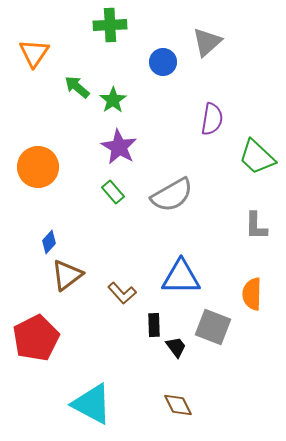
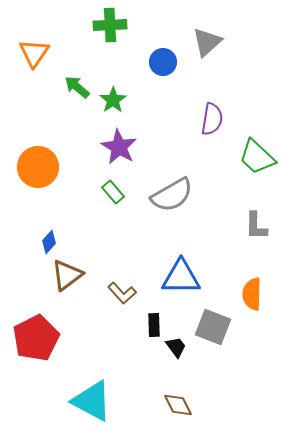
cyan triangle: moved 3 px up
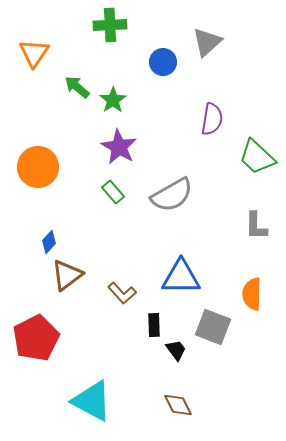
black trapezoid: moved 3 px down
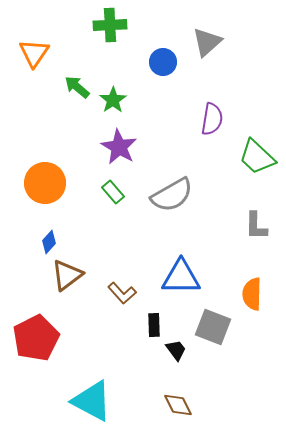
orange circle: moved 7 px right, 16 px down
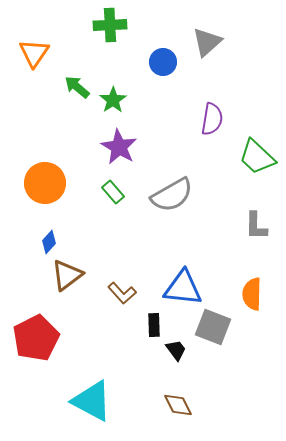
blue triangle: moved 2 px right, 11 px down; rotated 6 degrees clockwise
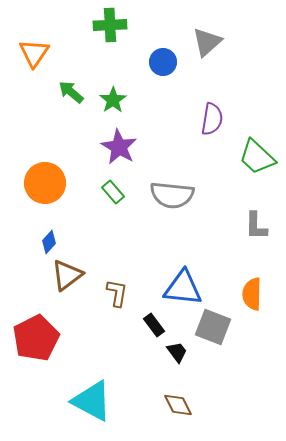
green arrow: moved 6 px left, 5 px down
gray semicircle: rotated 36 degrees clockwise
brown L-shape: moved 5 px left; rotated 128 degrees counterclockwise
black rectangle: rotated 35 degrees counterclockwise
black trapezoid: moved 1 px right, 2 px down
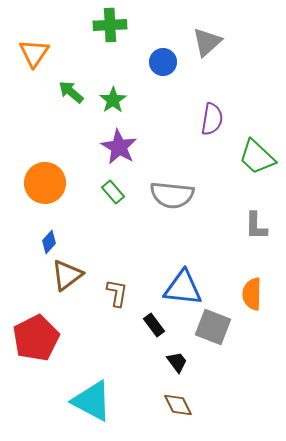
black trapezoid: moved 10 px down
